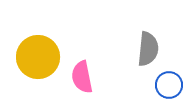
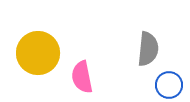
yellow circle: moved 4 px up
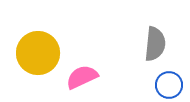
gray semicircle: moved 7 px right, 5 px up
pink semicircle: rotated 76 degrees clockwise
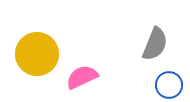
gray semicircle: rotated 16 degrees clockwise
yellow circle: moved 1 px left, 1 px down
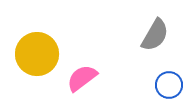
gray semicircle: moved 9 px up; rotated 8 degrees clockwise
pink semicircle: moved 1 px down; rotated 12 degrees counterclockwise
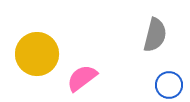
gray semicircle: rotated 16 degrees counterclockwise
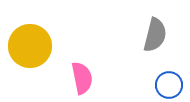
yellow circle: moved 7 px left, 8 px up
pink semicircle: rotated 116 degrees clockwise
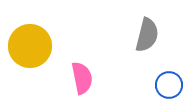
gray semicircle: moved 8 px left
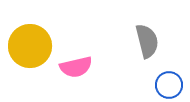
gray semicircle: moved 6 px down; rotated 28 degrees counterclockwise
pink semicircle: moved 6 px left, 11 px up; rotated 88 degrees clockwise
